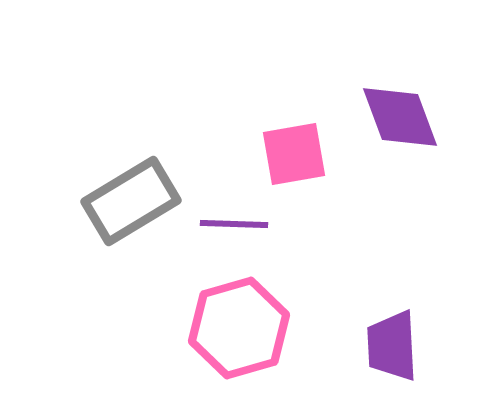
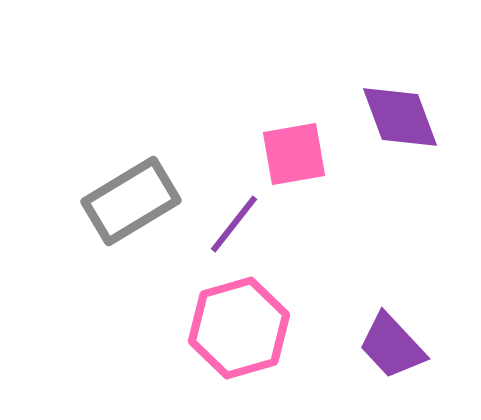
purple line: rotated 54 degrees counterclockwise
purple trapezoid: rotated 40 degrees counterclockwise
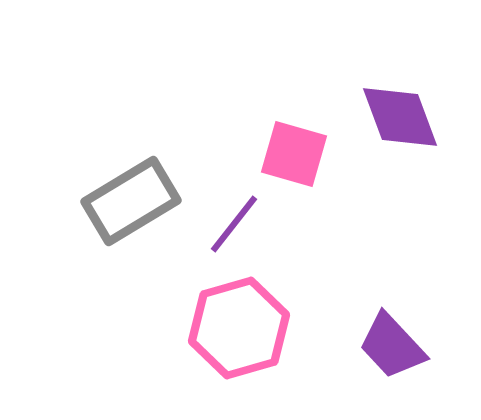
pink square: rotated 26 degrees clockwise
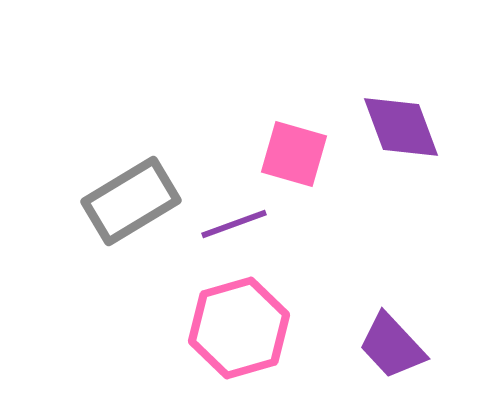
purple diamond: moved 1 px right, 10 px down
purple line: rotated 32 degrees clockwise
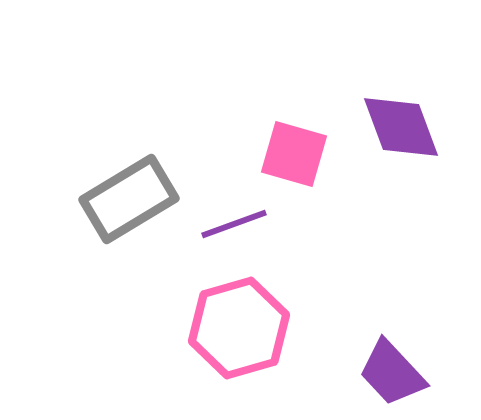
gray rectangle: moved 2 px left, 2 px up
purple trapezoid: moved 27 px down
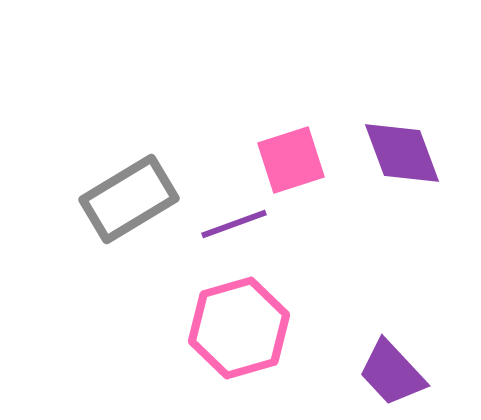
purple diamond: moved 1 px right, 26 px down
pink square: moved 3 px left, 6 px down; rotated 34 degrees counterclockwise
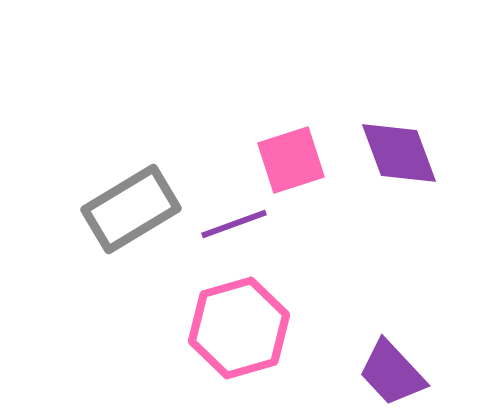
purple diamond: moved 3 px left
gray rectangle: moved 2 px right, 10 px down
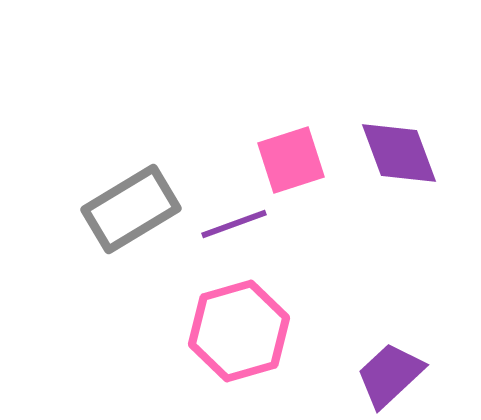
pink hexagon: moved 3 px down
purple trapezoid: moved 2 px left, 2 px down; rotated 90 degrees clockwise
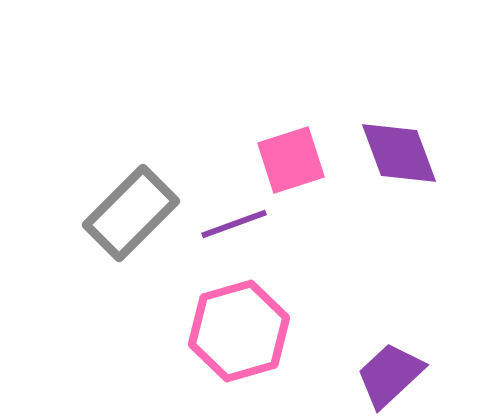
gray rectangle: moved 4 px down; rotated 14 degrees counterclockwise
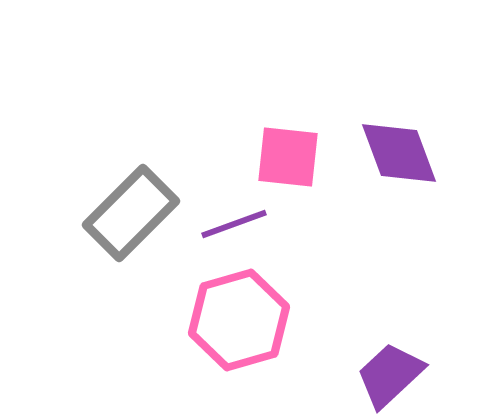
pink square: moved 3 px left, 3 px up; rotated 24 degrees clockwise
pink hexagon: moved 11 px up
